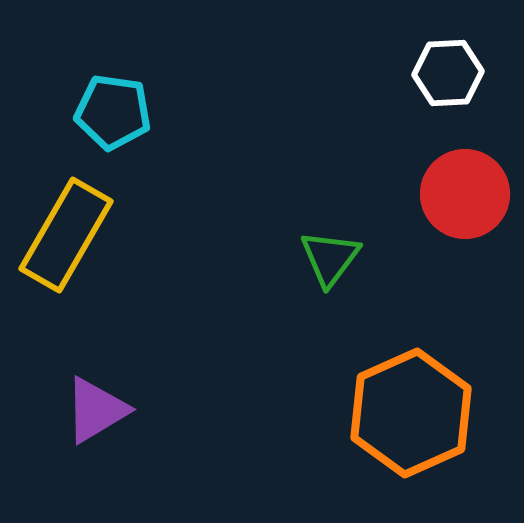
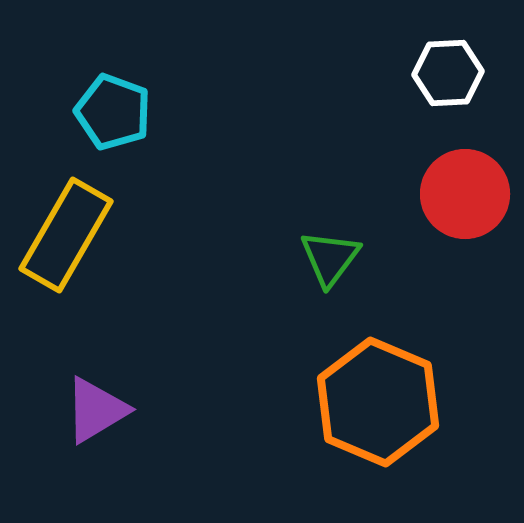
cyan pentagon: rotated 12 degrees clockwise
orange hexagon: moved 33 px left, 11 px up; rotated 13 degrees counterclockwise
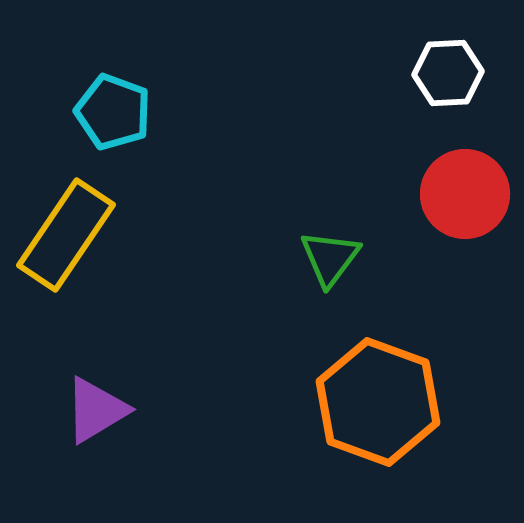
yellow rectangle: rotated 4 degrees clockwise
orange hexagon: rotated 3 degrees counterclockwise
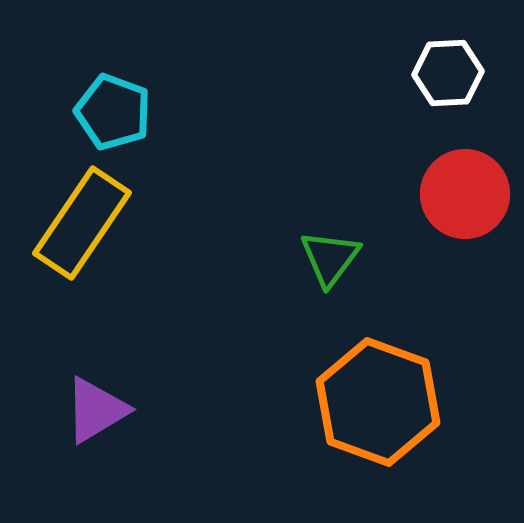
yellow rectangle: moved 16 px right, 12 px up
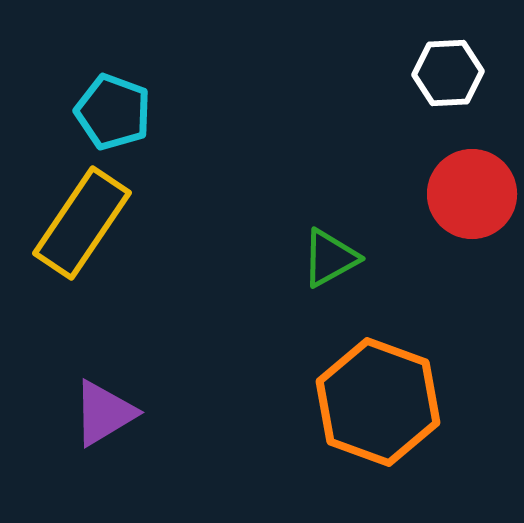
red circle: moved 7 px right
green triangle: rotated 24 degrees clockwise
purple triangle: moved 8 px right, 3 px down
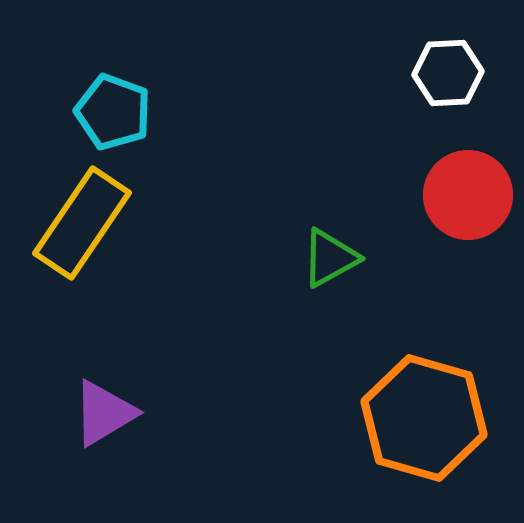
red circle: moved 4 px left, 1 px down
orange hexagon: moved 46 px right, 16 px down; rotated 4 degrees counterclockwise
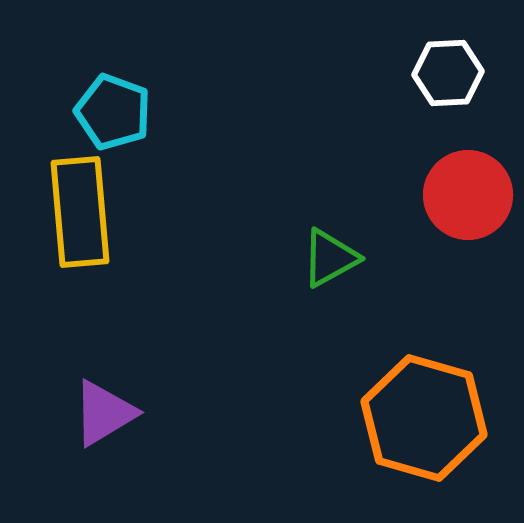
yellow rectangle: moved 2 px left, 11 px up; rotated 39 degrees counterclockwise
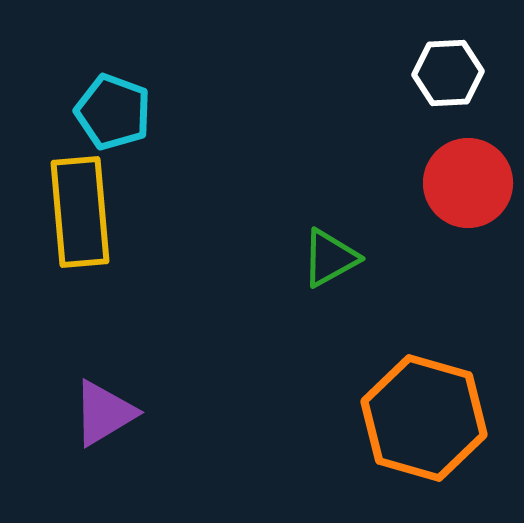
red circle: moved 12 px up
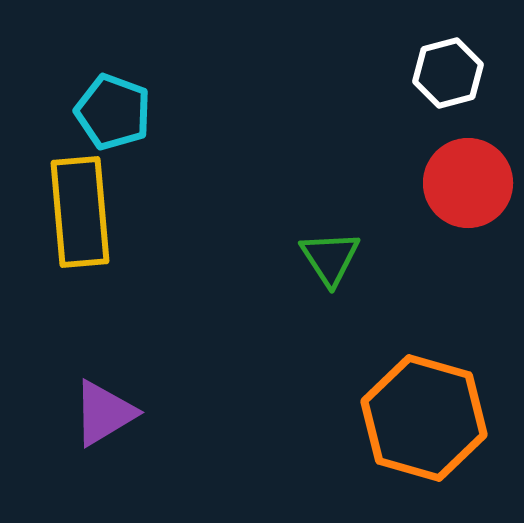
white hexagon: rotated 12 degrees counterclockwise
green triangle: rotated 34 degrees counterclockwise
